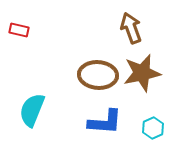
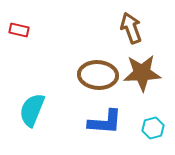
brown star: rotated 9 degrees clockwise
cyan hexagon: rotated 10 degrees clockwise
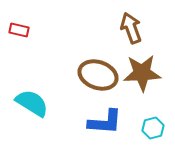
brown ellipse: rotated 15 degrees clockwise
cyan semicircle: moved 7 px up; rotated 100 degrees clockwise
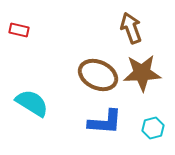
brown ellipse: rotated 6 degrees clockwise
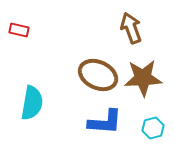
brown star: moved 1 px right, 5 px down
cyan semicircle: rotated 68 degrees clockwise
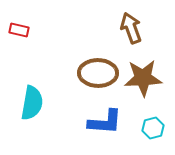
brown ellipse: moved 2 px up; rotated 24 degrees counterclockwise
